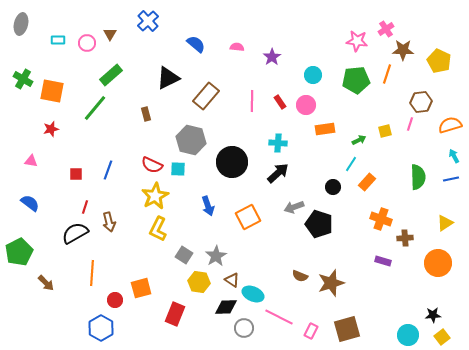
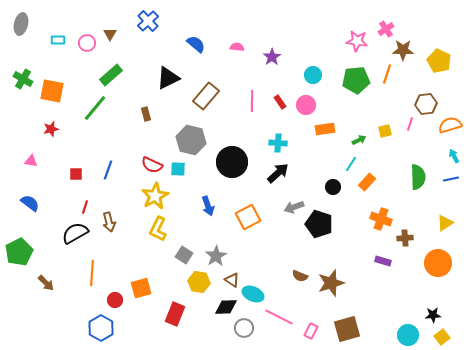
brown hexagon at (421, 102): moved 5 px right, 2 px down
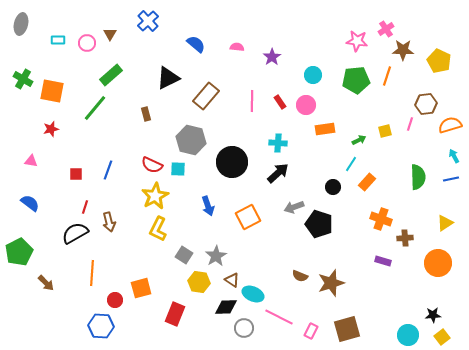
orange line at (387, 74): moved 2 px down
blue hexagon at (101, 328): moved 2 px up; rotated 25 degrees counterclockwise
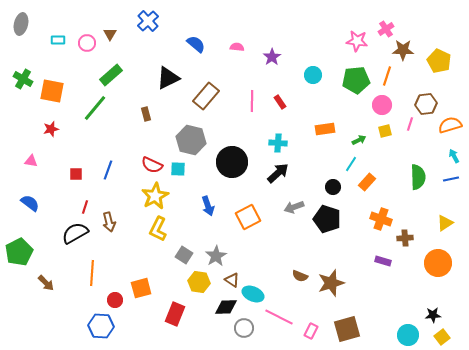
pink circle at (306, 105): moved 76 px right
black pentagon at (319, 224): moved 8 px right, 5 px up
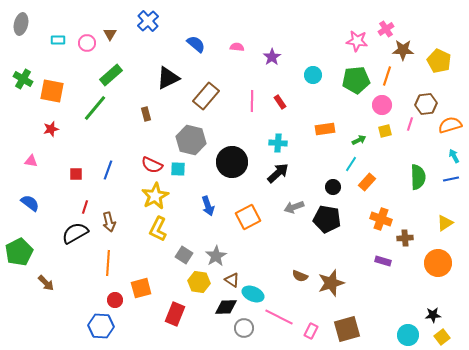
black pentagon at (327, 219): rotated 8 degrees counterclockwise
orange line at (92, 273): moved 16 px right, 10 px up
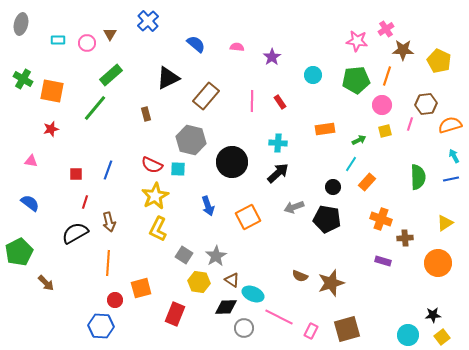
red line at (85, 207): moved 5 px up
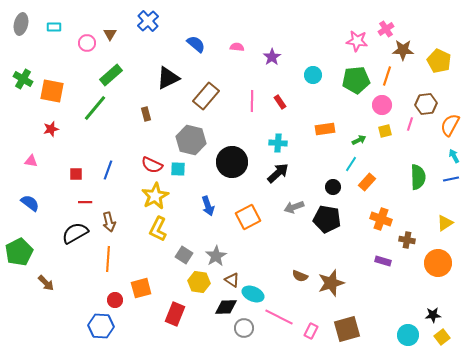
cyan rectangle at (58, 40): moved 4 px left, 13 px up
orange semicircle at (450, 125): rotated 45 degrees counterclockwise
red line at (85, 202): rotated 72 degrees clockwise
brown cross at (405, 238): moved 2 px right, 2 px down; rotated 14 degrees clockwise
orange line at (108, 263): moved 4 px up
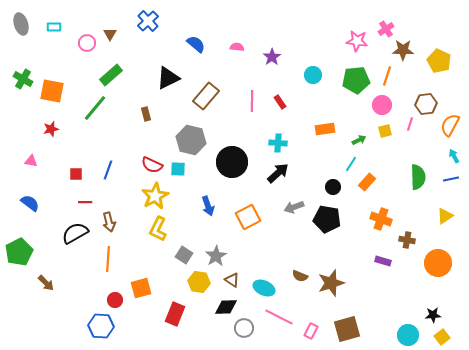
gray ellipse at (21, 24): rotated 30 degrees counterclockwise
yellow triangle at (445, 223): moved 7 px up
cyan ellipse at (253, 294): moved 11 px right, 6 px up
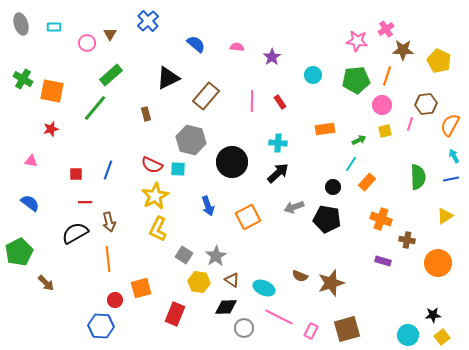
orange line at (108, 259): rotated 10 degrees counterclockwise
